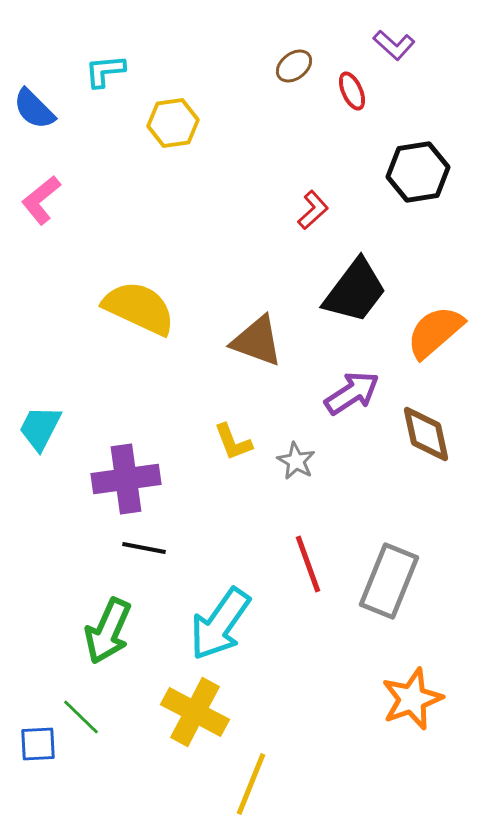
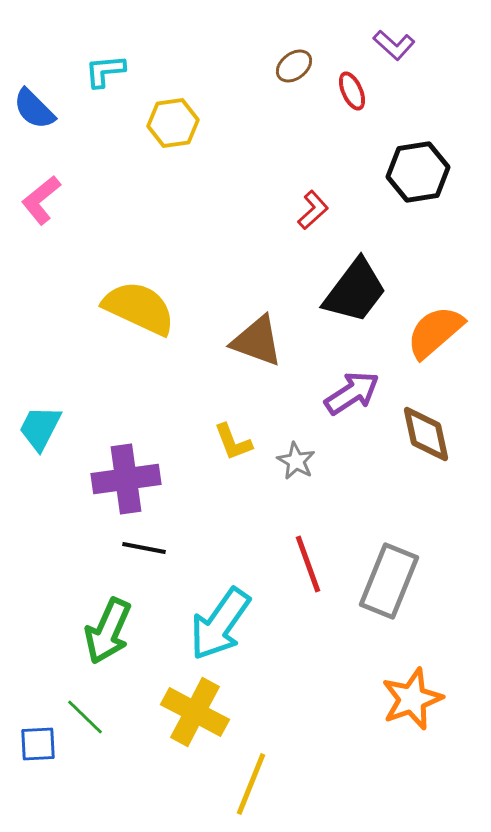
green line: moved 4 px right
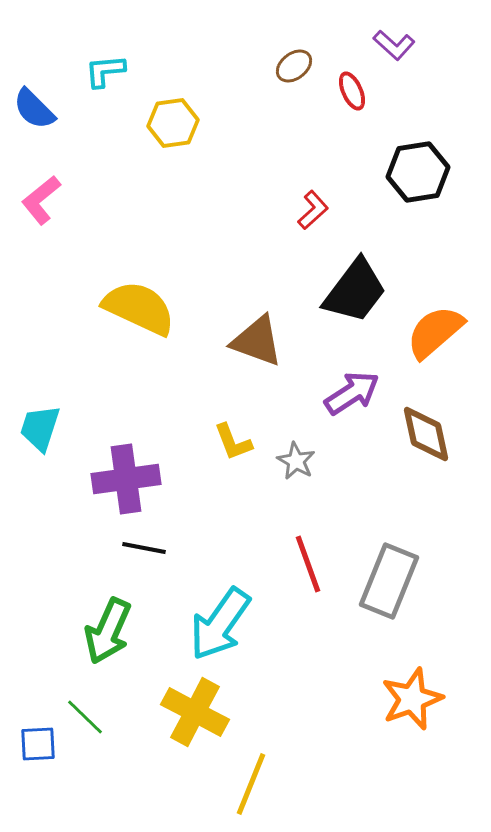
cyan trapezoid: rotated 9 degrees counterclockwise
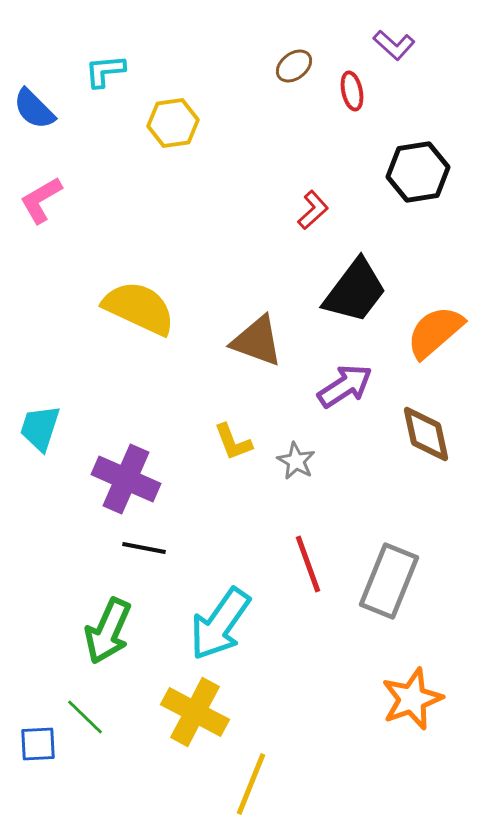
red ellipse: rotated 12 degrees clockwise
pink L-shape: rotated 9 degrees clockwise
purple arrow: moved 7 px left, 7 px up
purple cross: rotated 32 degrees clockwise
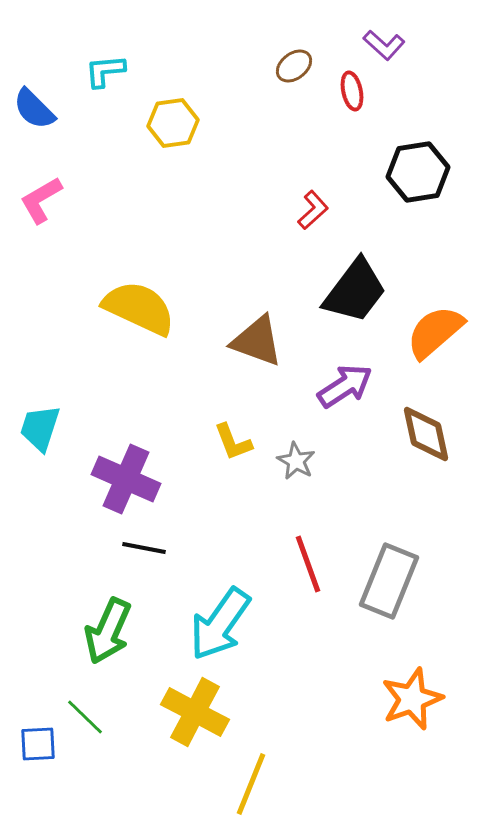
purple L-shape: moved 10 px left
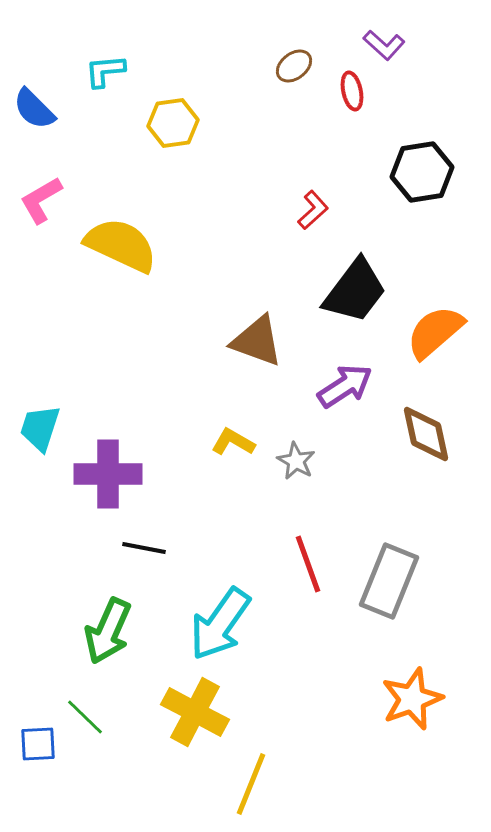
black hexagon: moved 4 px right
yellow semicircle: moved 18 px left, 63 px up
yellow L-shape: rotated 141 degrees clockwise
purple cross: moved 18 px left, 5 px up; rotated 24 degrees counterclockwise
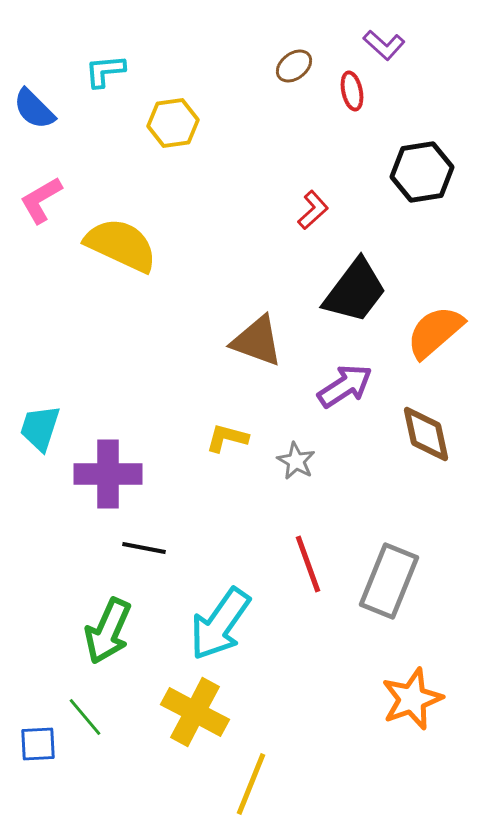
yellow L-shape: moved 6 px left, 4 px up; rotated 15 degrees counterclockwise
green line: rotated 6 degrees clockwise
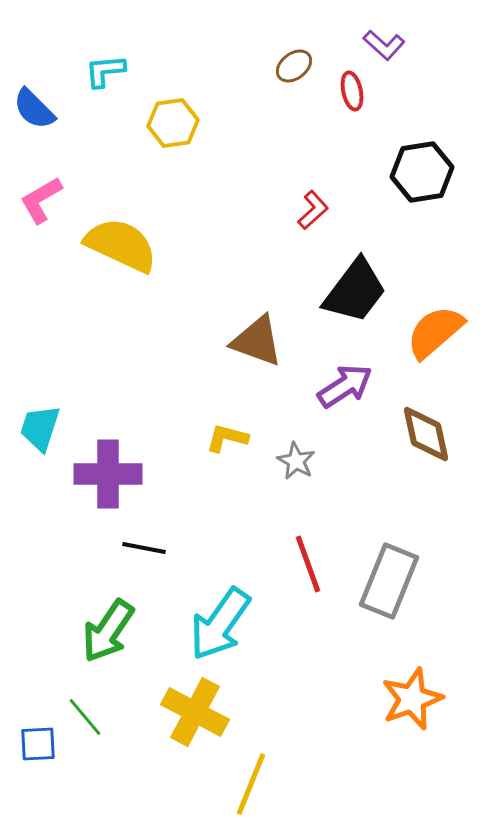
green arrow: rotated 10 degrees clockwise
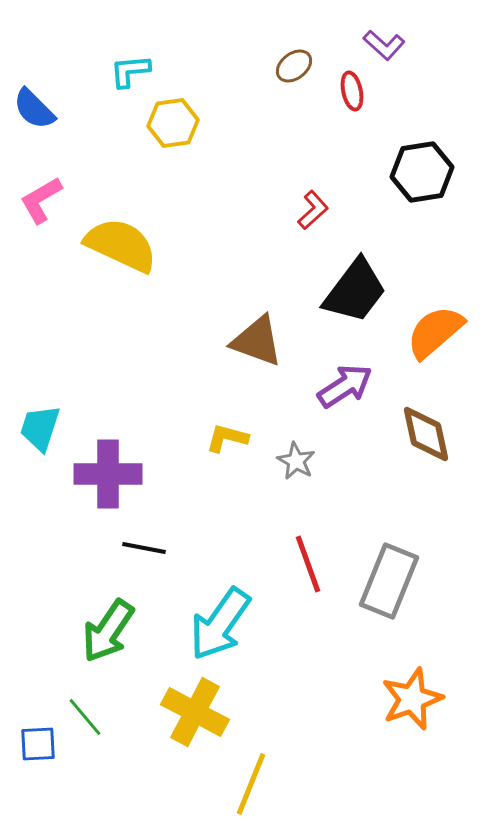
cyan L-shape: moved 25 px right
